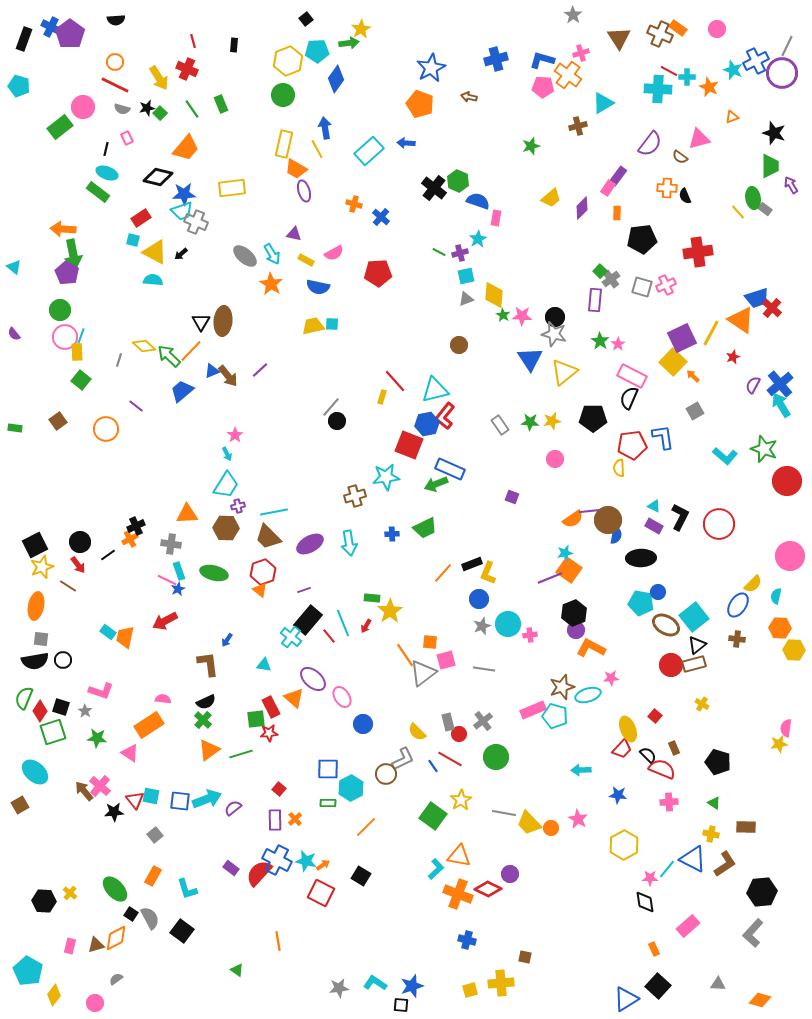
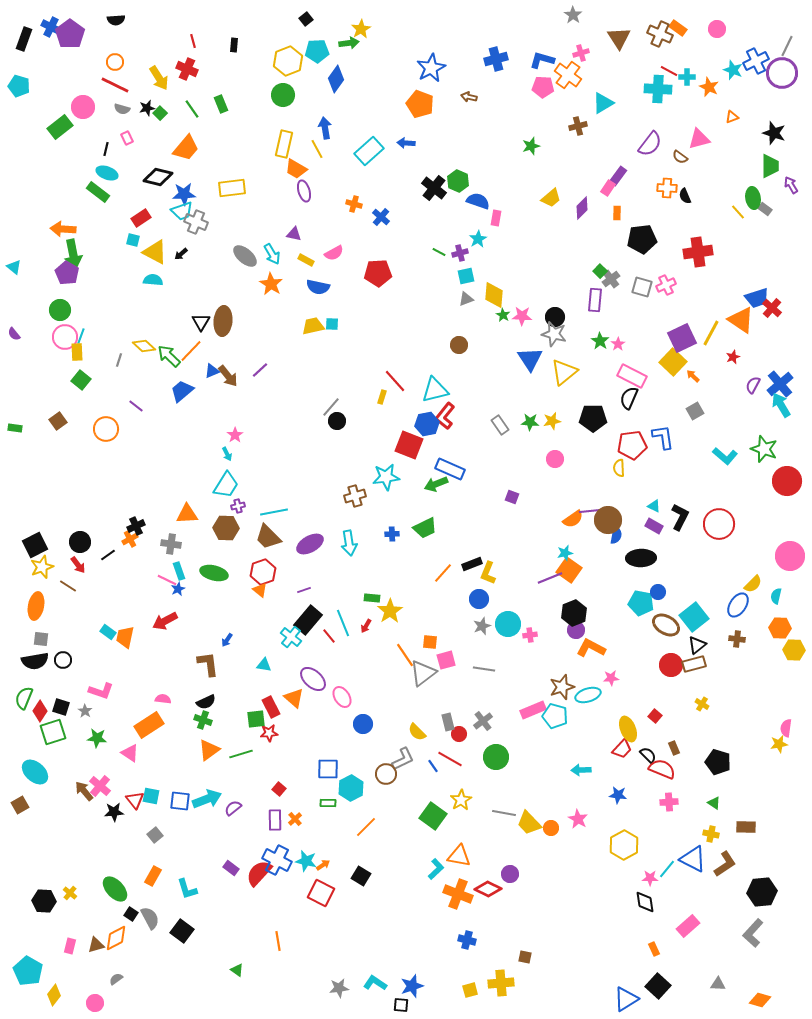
green cross at (203, 720): rotated 24 degrees counterclockwise
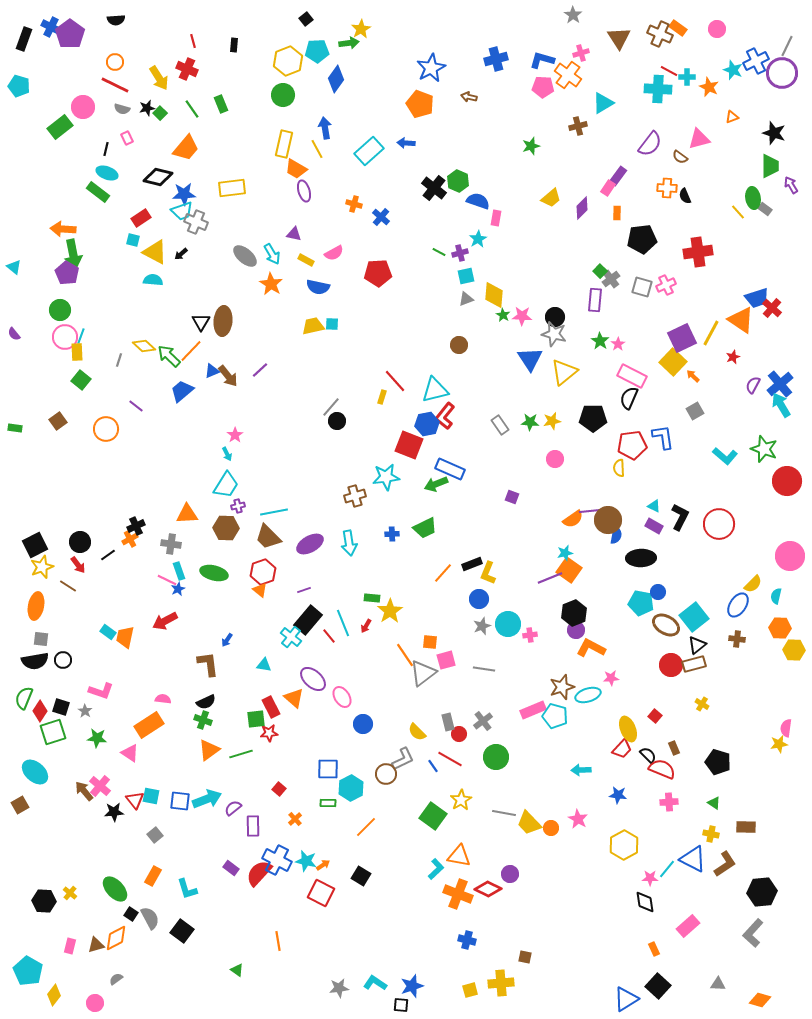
purple rectangle at (275, 820): moved 22 px left, 6 px down
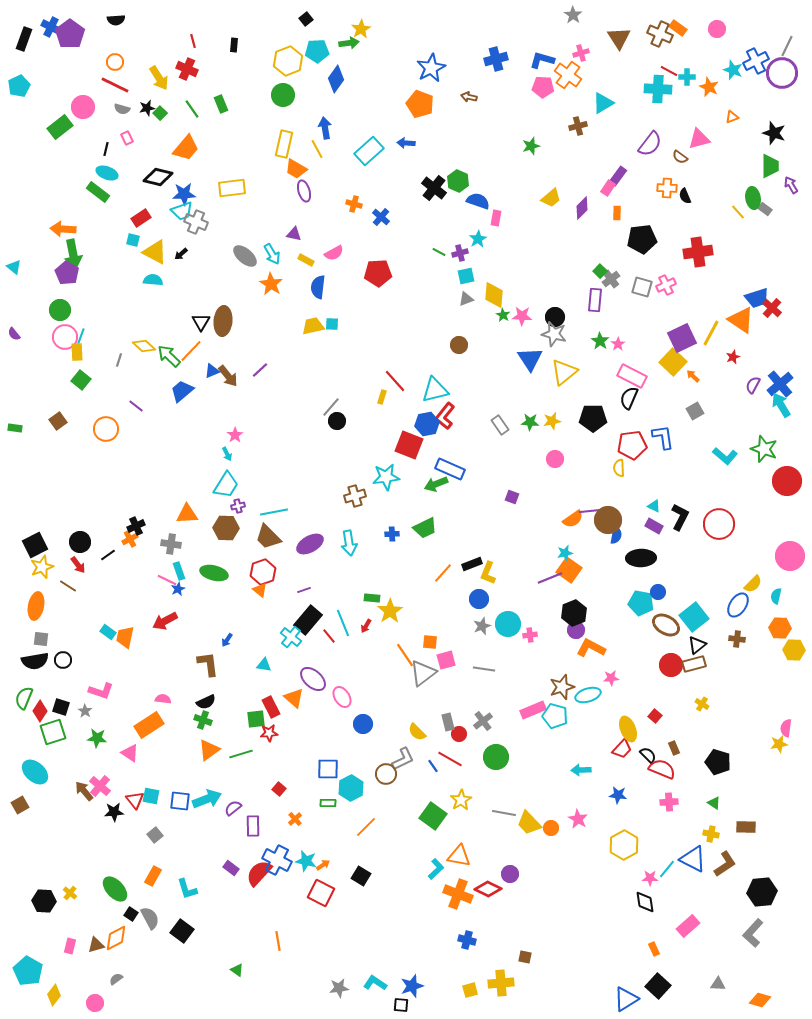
cyan pentagon at (19, 86): rotated 30 degrees clockwise
blue semicircle at (318, 287): rotated 85 degrees clockwise
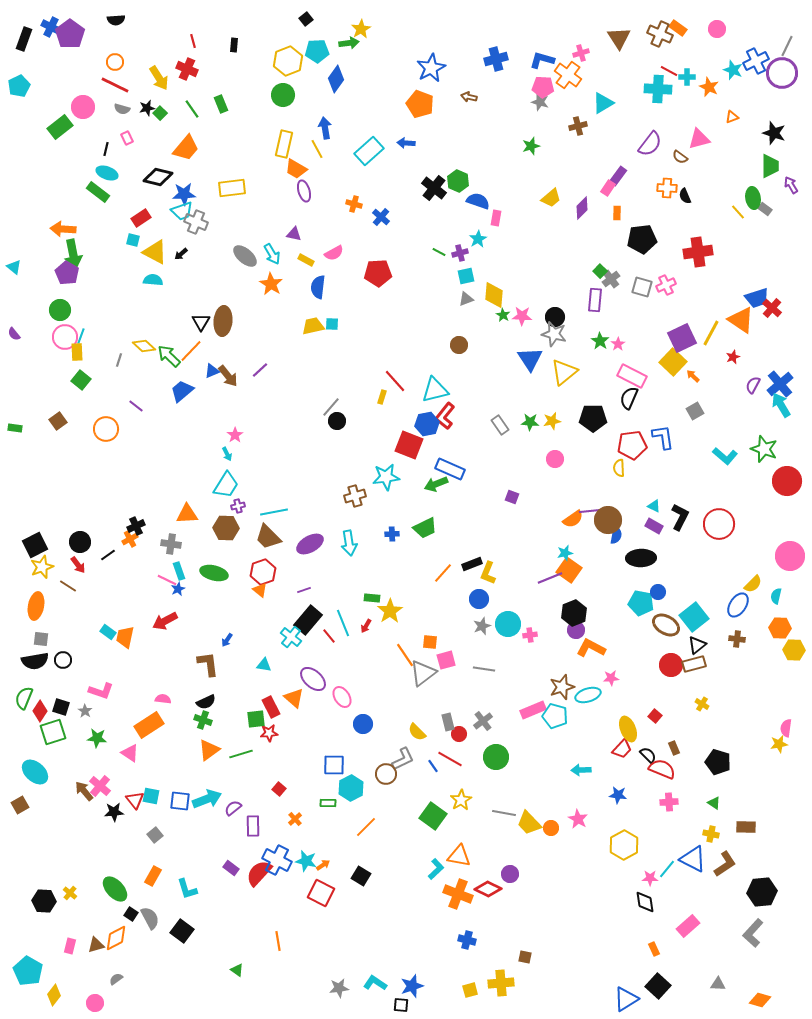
gray star at (573, 15): moved 33 px left, 87 px down; rotated 18 degrees counterclockwise
blue square at (328, 769): moved 6 px right, 4 px up
